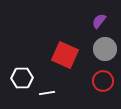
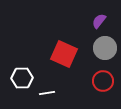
gray circle: moved 1 px up
red square: moved 1 px left, 1 px up
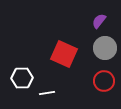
red circle: moved 1 px right
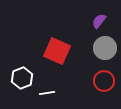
red square: moved 7 px left, 3 px up
white hexagon: rotated 20 degrees counterclockwise
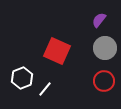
purple semicircle: moved 1 px up
white line: moved 2 px left, 4 px up; rotated 42 degrees counterclockwise
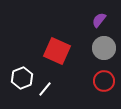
gray circle: moved 1 px left
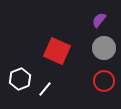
white hexagon: moved 2 px left, 1 px down
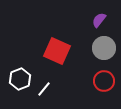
white line: moved 1 px left
